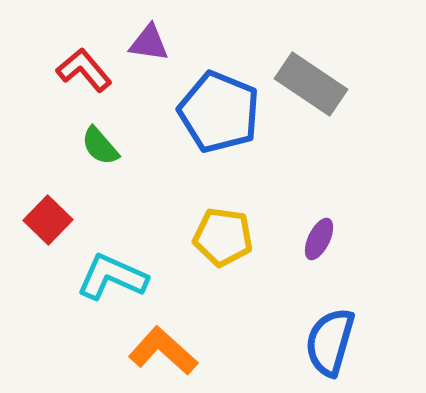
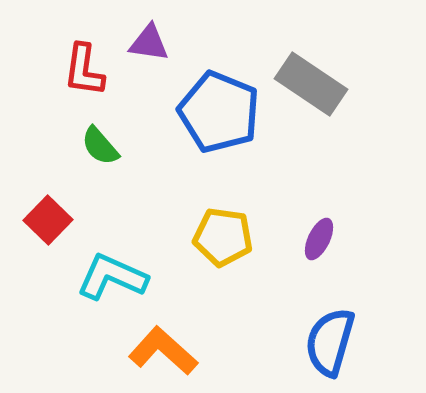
red L-shape: rotated 132 degrees counterclockwise
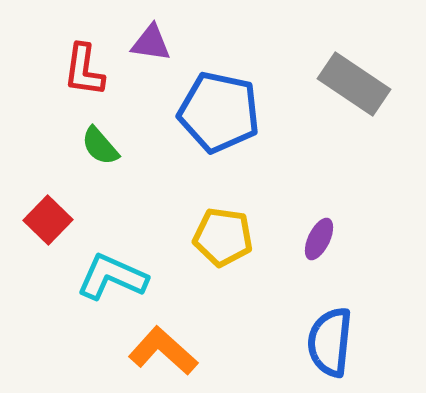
purple triangle: moved 2 px right
gray rectangle: moved 43 px right
blue pentagon: rotated 10 degrees counterclockwise
blue semicircle: rotated 10 degrees counterclockwise
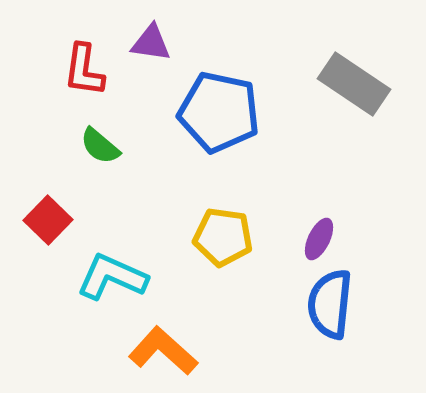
green semicircle: rotated 9 degrees counterclockwise
blue semicircle: moved 38 px up
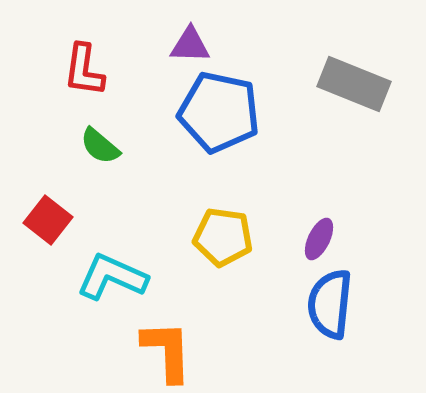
purple triangle: moved 39 px right, 2 px down; rotated 6 degrees counterclockwise
gray rectangle: rotated 12 degrees counterclockwise
red square: rotated 6 degrees counterclockwise
orange L-shape: moved 4 px right; rotated 46 degrees clockwise
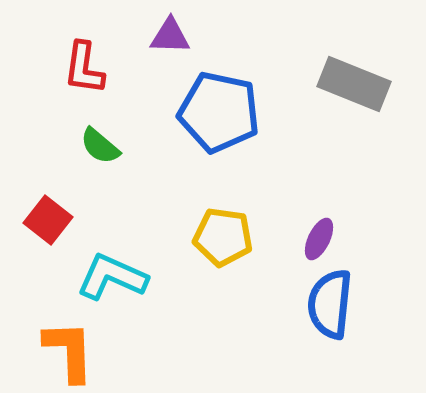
purple triangle: moved 20 px left, 9 px up
red L-shape: moved 2 px up
orange L-shape: moved 98 px left
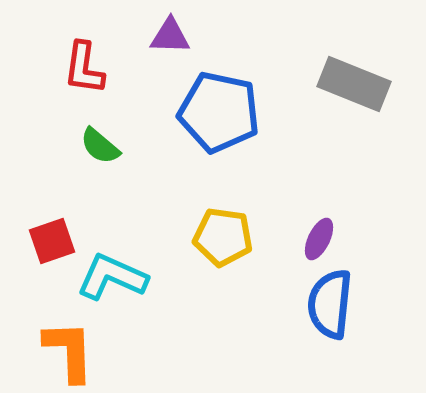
red square: moved 4 px right, 21 px down; rotated 33 degrees clockwise
